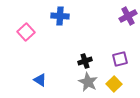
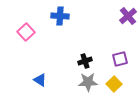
purple cross: rotated 12 degrees counterclockwise
gray star: rotated 30 degrees counterclockwise
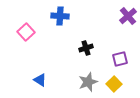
black cross: moved 1 px right, 13 px up
gray star: rotated 18 degrees counterclockwise
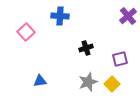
blue triangle: moved 1 px down; rotated 40 degrees counterclockwise
yellow square: moved 2 px left
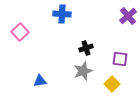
blue cross: moved 2 px right, 2 px up
pink square: moved 6 px left
purple square: rotated 21 degrees clockwise
gray star: moved 5 px left, 11 px up
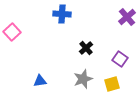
purple cross: moved 1 px left, 1 px down
pink square: moved 8 px left
black cross: rotated 24 degrees counterclockwise
purple square: rotated 28 degrees clockwise
gray star: moved 8 px down
yellow square: rotated 28 degrees clockwise
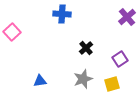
purple square: rotated 21 degrees clockwise
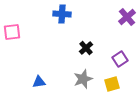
pink square: rotated 36 degrees clockwise
blue triangle: moved 1 px left, 1 px down
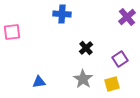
gray star: rotated 18 degrees counterclockwise
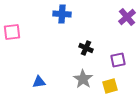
black cross: rotated 24 degrees counterclockwise
purple square: moved 2 px left, 1 px down; rotated 21 degrees clockwise
yellow square: moved 2 px left, 2 px down
